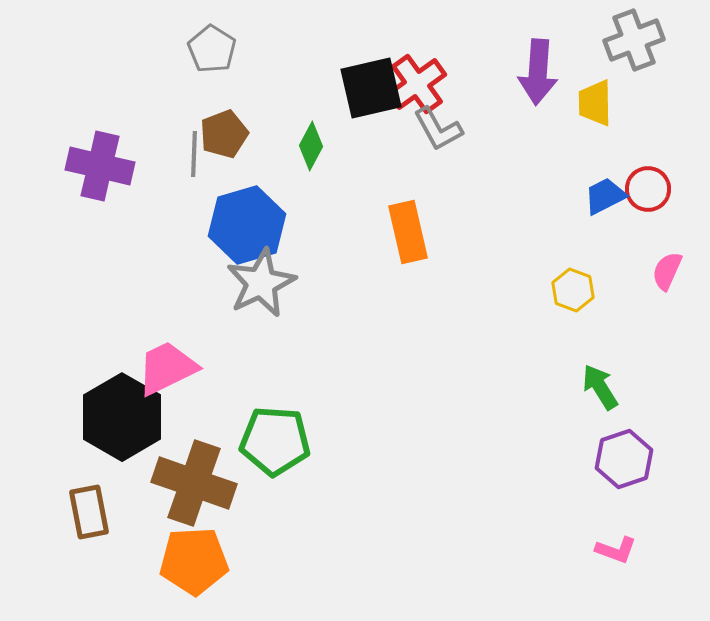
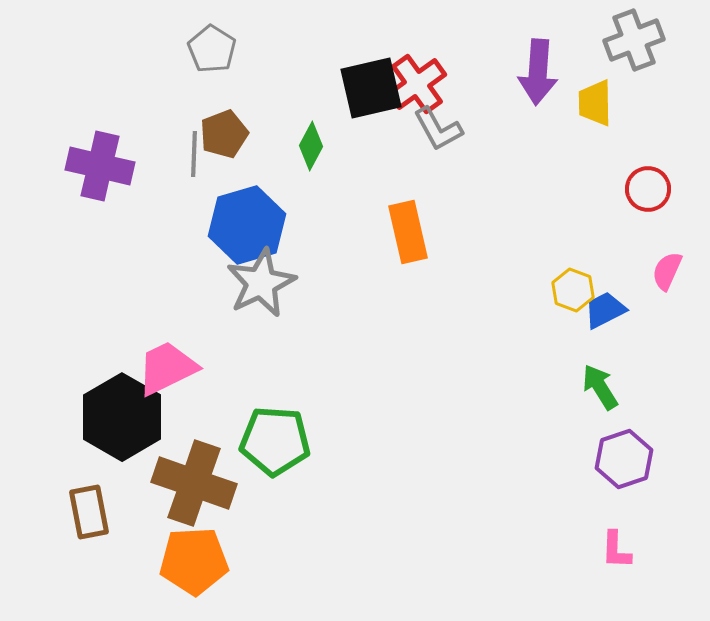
blue trapezoid: moved 114 px down
pink L-shape: rotated 72 degrees clockwise
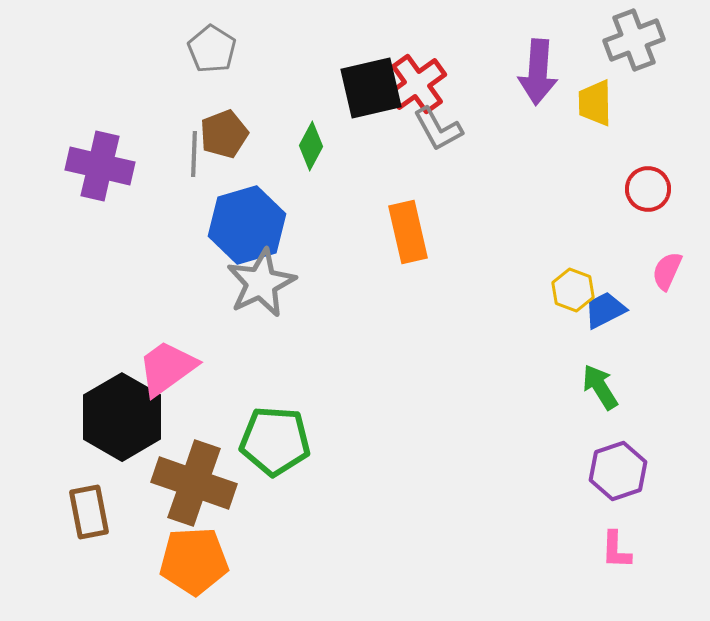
pink trapezoid: rotated 10 degrees counterclockwise
purple hexagon: moved 6 px left, 12 px down
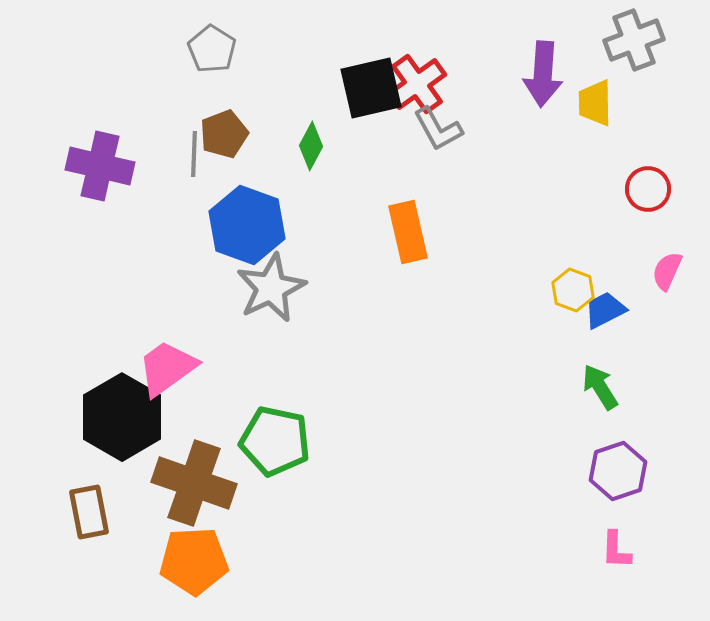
purple arrow: moved 5 px right, 2 px down
blue hexagon: rotated 24 degrees counterclockwise
gray star: moved 10 px right, 5 px down
green pentagon: rotated 8 degrees clockwise
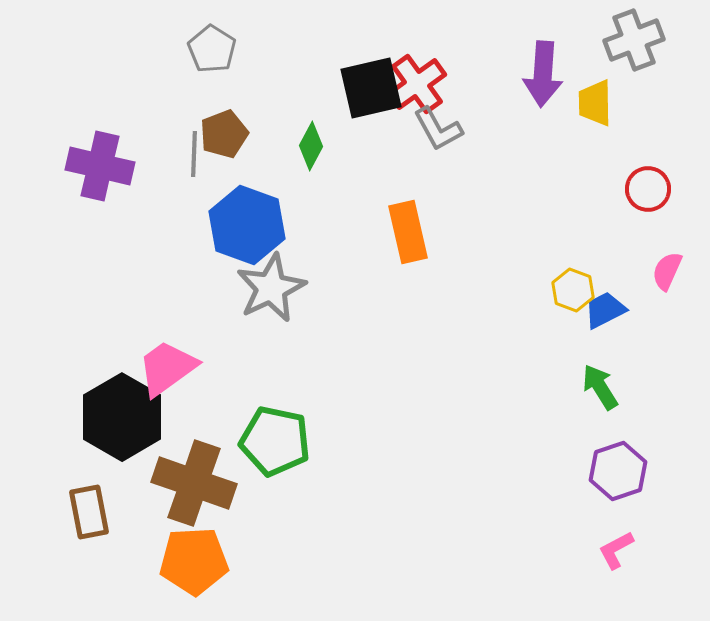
pink L-shape: rotated 60 degrees clockwise
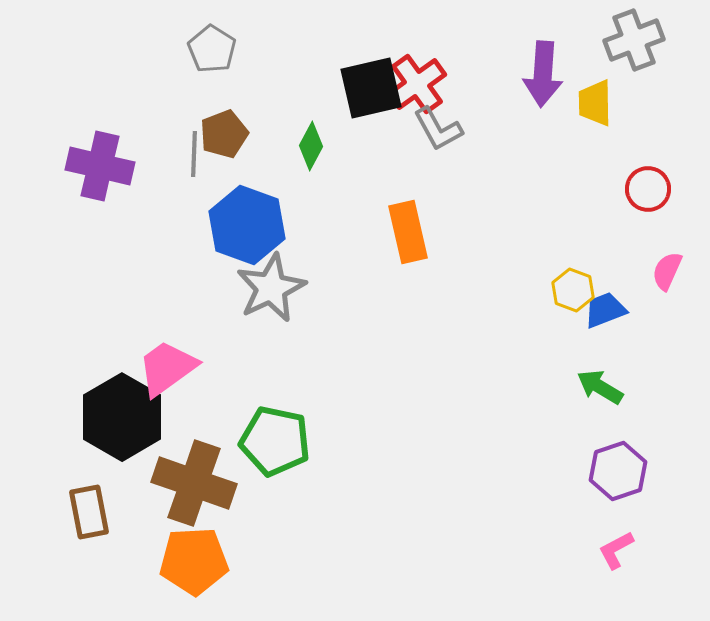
blue trapezoid: rotated 6 degrees clockwise
green arrow: rotated 27 degrees counterclockwise
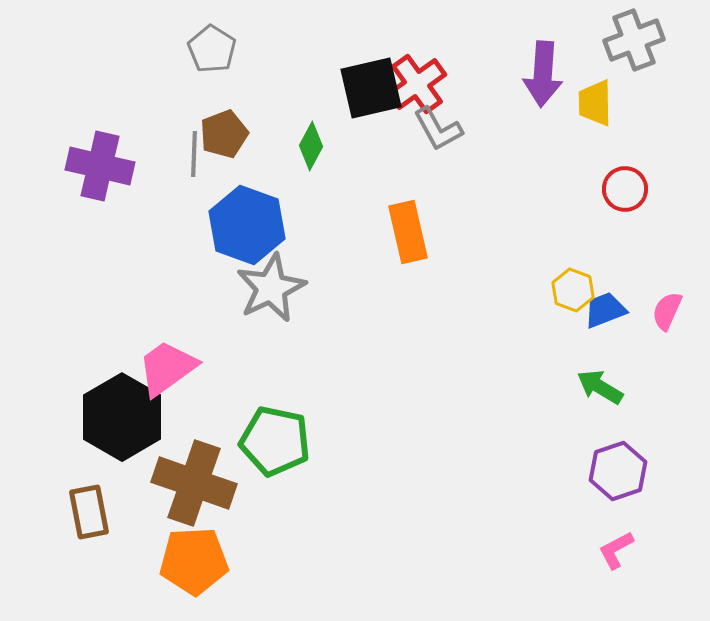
red circle: moved 23 px left
pink semicircle: moved 40 px down
